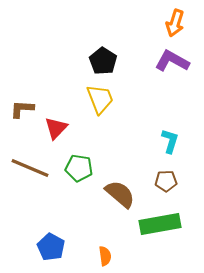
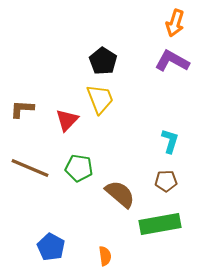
red triangle: moved 11 px right, 8 px up
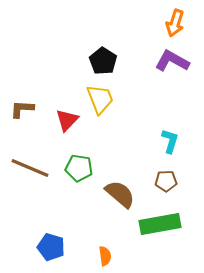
blue pentagon: rotated 12 degrees counterclockwise
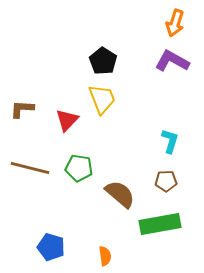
yellow trapezoid: moved 2 px right
brown line: rotated 9 degrees counterclockwise
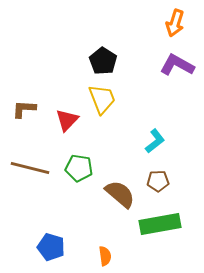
purple L-shape: moved 5 px right, 4 px down
brown L-shape: moved 2 px right
cyan L-shape: moved 15 px left; rotated 35 degrees clockwise
brown pentagon: moved 8 px left
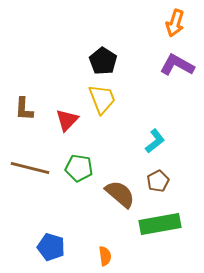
brown L-shape: rotated 90 degrees counterclockwise
brown pentagon: rotated 25 degrees counterclockwise
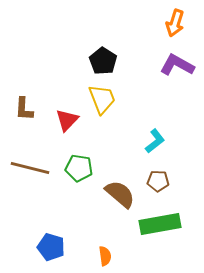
brown pentagon: rotated 30 degrees clockwise
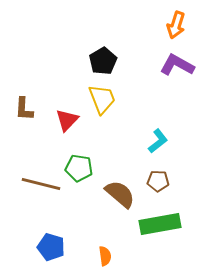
orange arrow: moved 1 px right, 2 px down
black pentagon: rotated 8 degrees clockwise
cyan L-shape: moved 3 px right
brown line: moved 11 px right, 16 px down
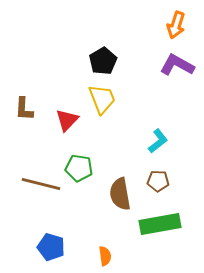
brown semicircle: rotated 140 degrees counterclockwise
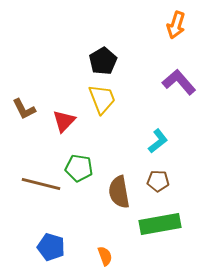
purple L-shape: moved 2 px right, 17 px down; rotated 20 degrees clockwise
brown L-shape: rotated 30 degrees counterclockwise
red triangle: moved 3 px left, 1 px down
brown semicircle: moved 1 px left, 2 px up
orange semicircle: rotated 12 degrees counterclockwise
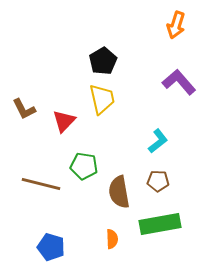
yellow trapezoid: rotated 8 degrees clockwise
green pentagon: moved 5 px right, 2 px up
orange semicircle: moved 7 px right, 17 px up; rotated 18 degrees clockwise
